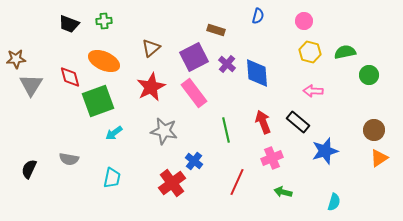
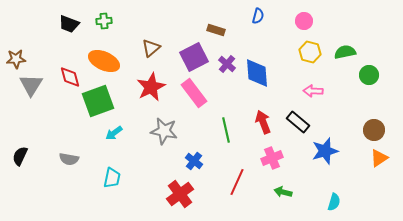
black semicircle: moved 9 px left, 13 px up
red cross: moved 8 px right, 11 px down
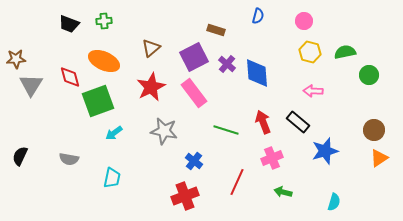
green line: rotated 60 degrees counterclockwise
red cross: moved 5 px right, 2 px down; rotated 16 degrees clockwise
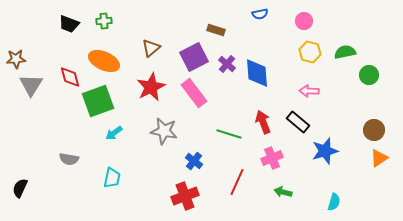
blue semicircle: moved 2 px right, 2 px up; rotated 63 degrees clockwise
pink arrow: moved 4 px left
green line: moved 3 px right, 4 px down
black semicircle: moved 32 px down
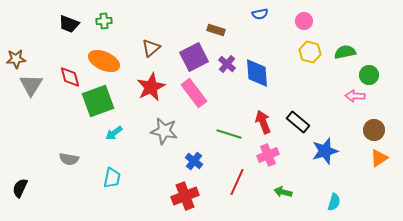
pink arrow: moved 46 px right, 5 px down
pink cross: moved 4 px left, 3 px up
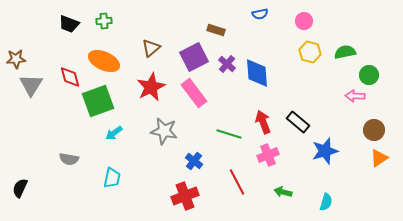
red line: rotated 52 degrees counterclockwise
cyan semicircle: moved 8 px left
